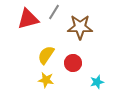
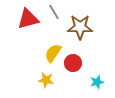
gray line: rotated 63 degrees counterclockwise
yellow semicircle: moved 7 px right, 2 px up
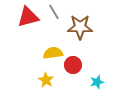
red triangle: moved 2 px up
yellow semicircle: rotated 48 degrees clockwise
red circle: moved 2 px down
yellow star: rotated 21 degrees clockwise
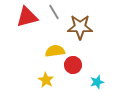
red triangle: moved 1 px left
yellow semicircle: moved 2 px right, 2 px up
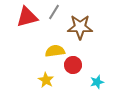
gray line: rotated 63 degrees clockwise
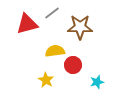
gray line: moved 2 px left, 1 px down; rotated 21 degrees clockwise
red triangle: moved 7 px down
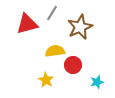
gray line: rotated 21 degrees counterclockwise
brown star: rotated 25 degrees counterclockwise
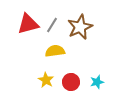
gray line: moved 12 px down
red triangle: moved 1 px right
red circle: moved 2 px left, 17 px down
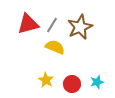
yellow semicircle: moved 4 px up; rotated 30 degrees clockwise
red circle: moved 1 px right, 2 px down
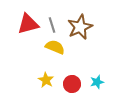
gray line: rotated 49 degrees counterclockwise
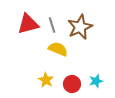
yellow semicircle: moved 3 px right, 2 px down
cyan star: moved 1 px left, 1 px up
